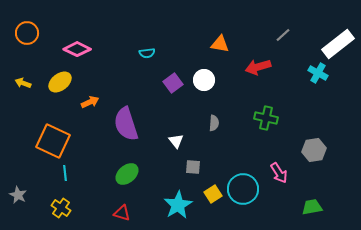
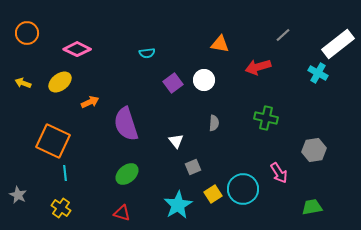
gray square: rotated 28 degrees counterclockwise
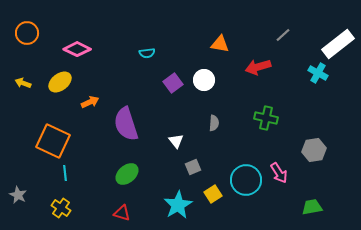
cyan circle: moved 3 px right, 9 px up
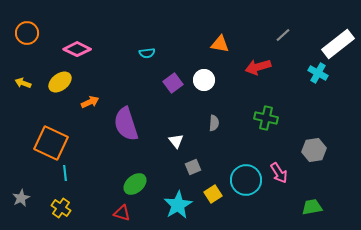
orange square: moved 2 px left, 2 px down
green ellipse: moved 8 px right, 10 px down
gray star: moved 3 px right, 3 px down; rotated 18 degrees clockwise
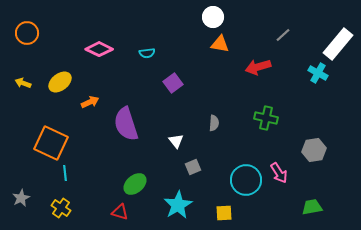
white rectangle: rotated 12 degrees counterclockwise
pink diamond: moved 22 px right
white circle: moved 9 px right, 63 px up
yellow square: moved 11 px right, 19 px down; rotated 30 degrees clockwise
red triangle: moved 2 px left, 1 px up
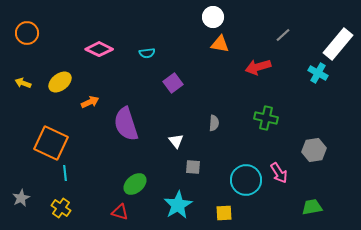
gray square: rotated 28 degrees clockwise
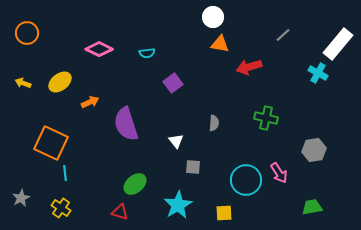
red arrow: moved 9 px left
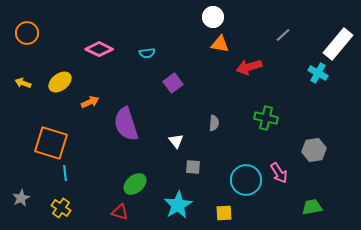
orange square: rotated 8 degrees counterclockwise
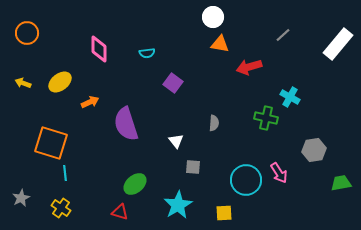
pink diamond: rotated 64 degrees clockwise
cyan cross: moved 28 px left, 24 px down
purple square: rotated 18 degrees counterclockwise
green trapezoid: moved 29 px right, 24 px up
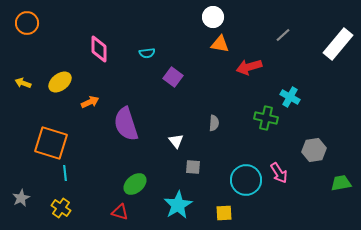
orange circle: moved 10 px up
purple square: moved 6 px up
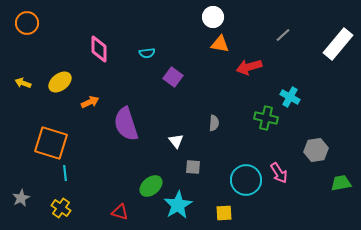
gray hexagon: moved 2 px right
green ellipse: moved 16 px right, 2 px down
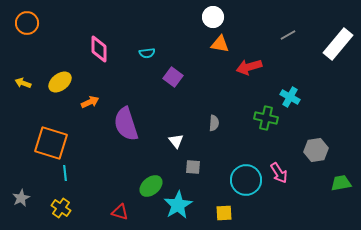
gray line: moved 5 px right; rotated 14 degrees clockwise
